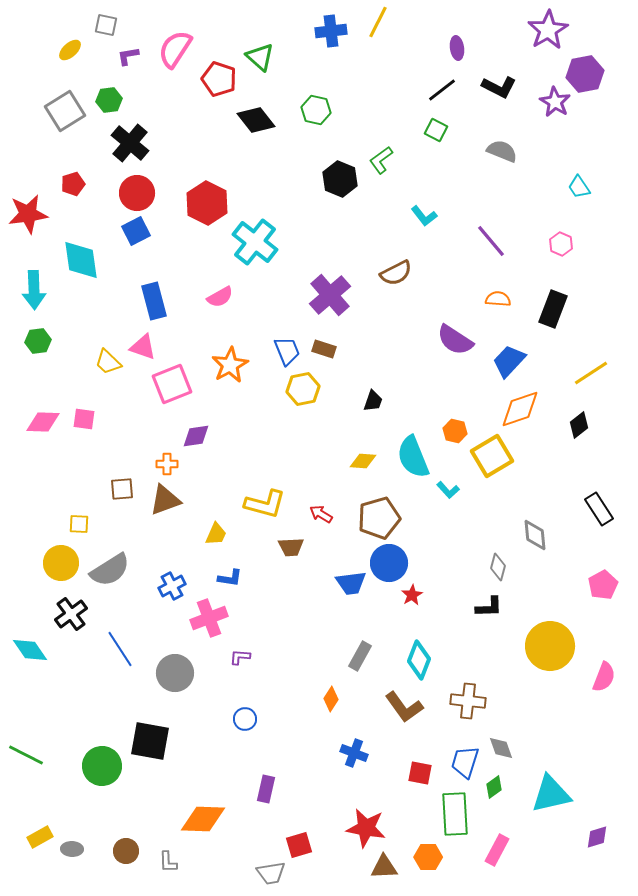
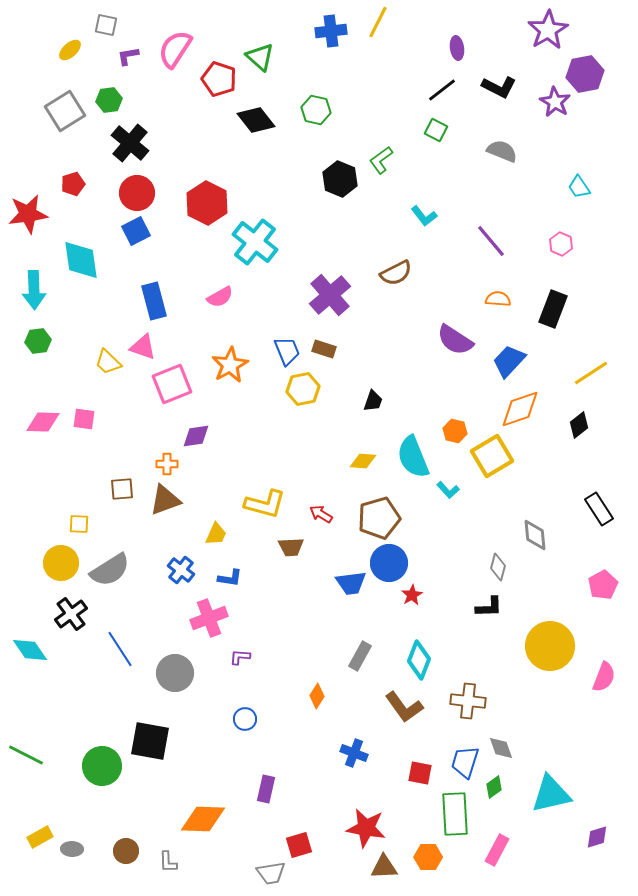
blue cross at (172, 586): moved 9 px right, 16 px up; rotated 24 degrees counterclockwise
orange diamond at (331, 699): moved 14 px left, 3 px up
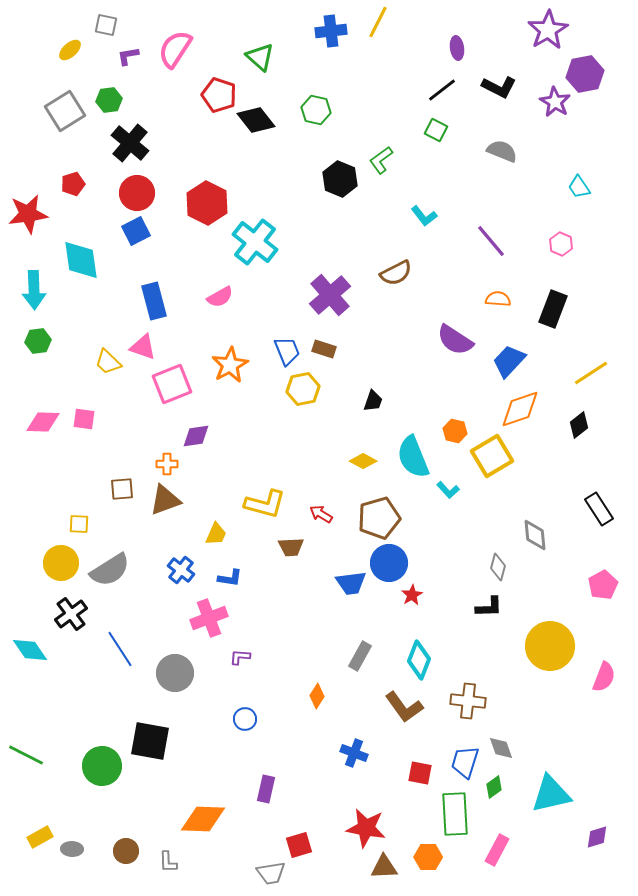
red pentagon at (219, 79): moved 16 px down
yellow diamond at (363, 461): rotated 24 degrees clockwise
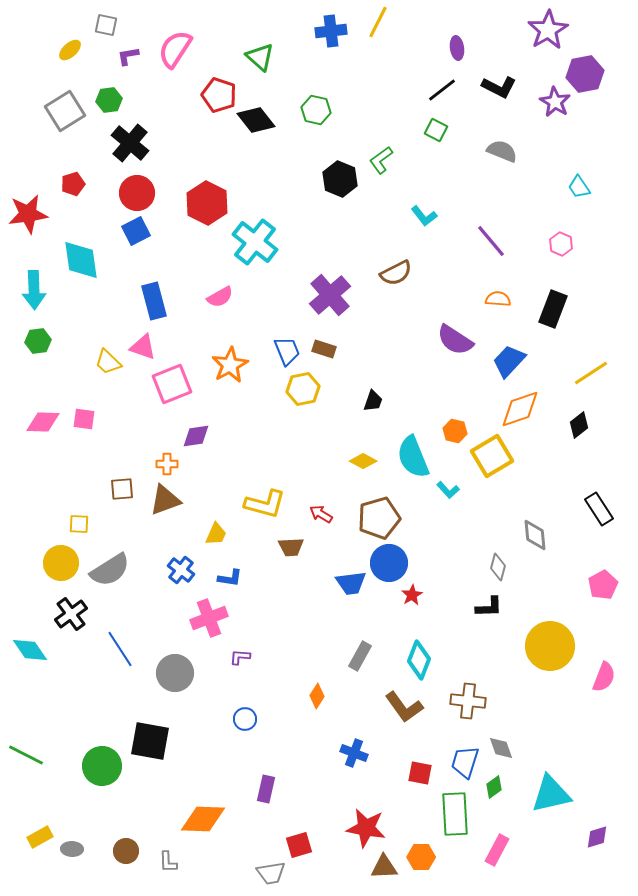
orange hexagon at (428, 857): moved 7 px left
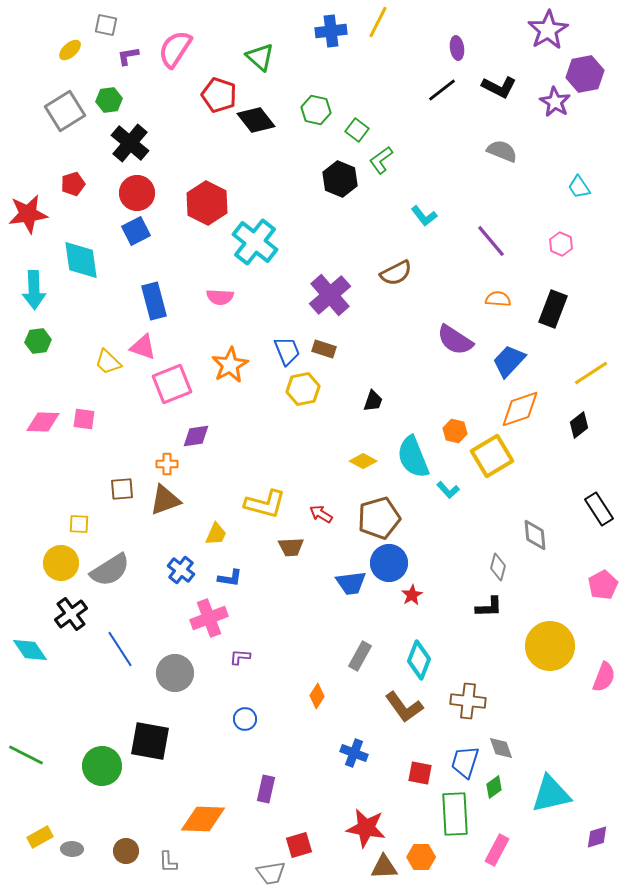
green square at (436, 130): moved 79 px left; rotated 10 degrees clockwise
pink semicircle at (220, 297): rotated 32 degrees clockwise
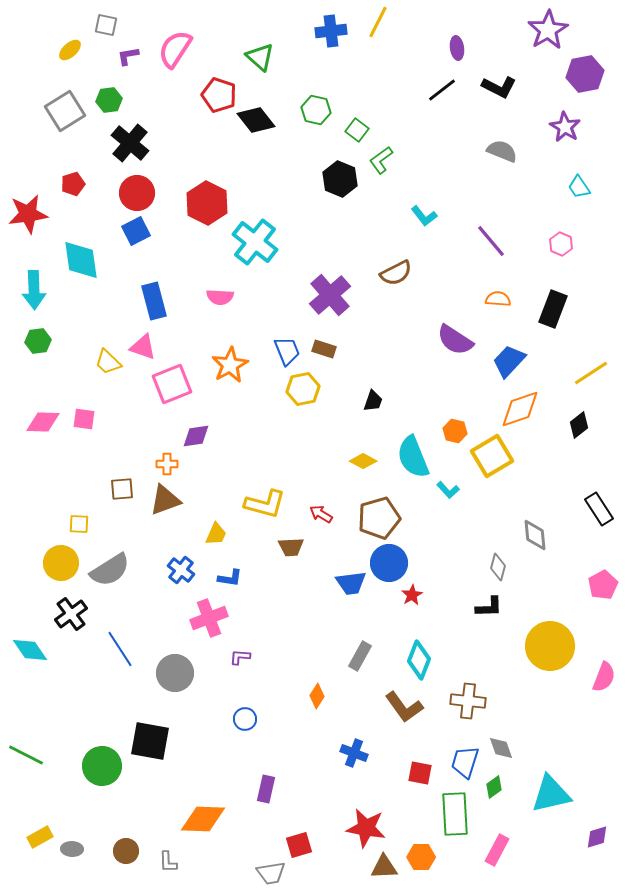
purple star at (555, 102): moved 10 px right, 25 px down
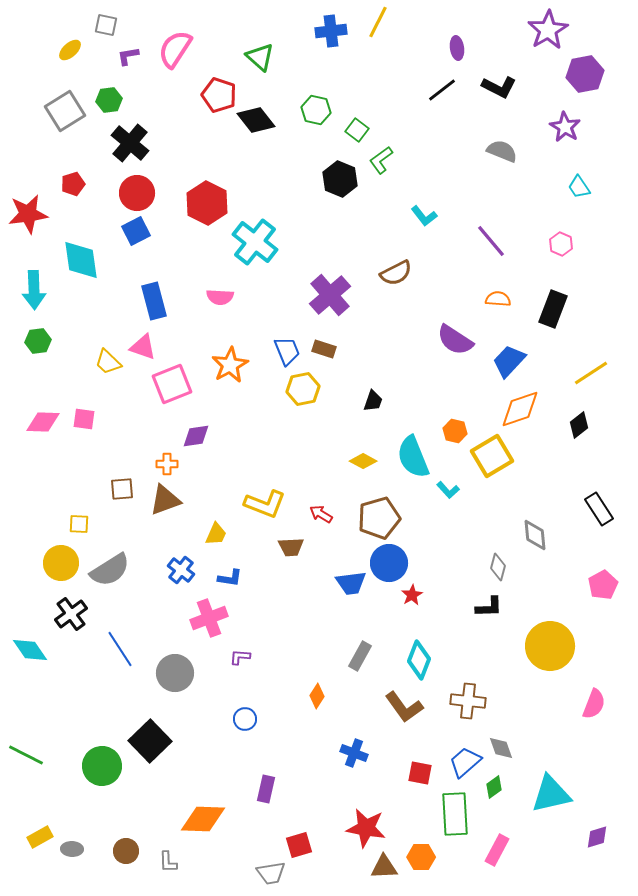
yellow L-shape at (265, 504): rotated 6 degrees clockwise
pink semicircle at (604, 677): moved 10 px left, 27 px down
black square at (150, 741): rotated 36 degrees clockwise
blue trapezoid at (465, 762): rotated 32 degrees clockwise
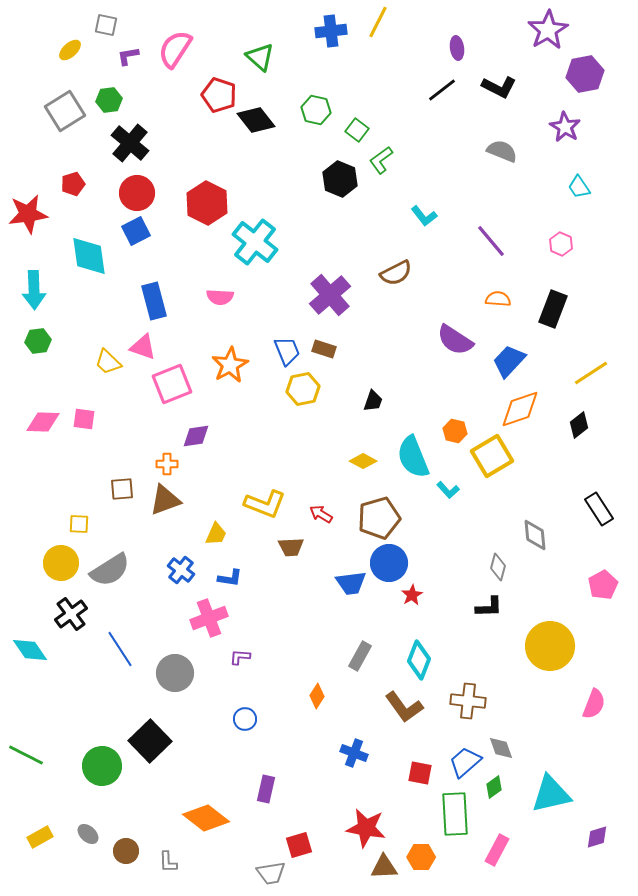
cyan diamond at (81, 260): moved 8 px right, 4 px up
orange diamond at (203, 819): moved 3 px right, 1 px up; rotated 36 degrees clockwise
gray ellipse at (72, 849): moved 16 px right, 15 px up; rotated 40 degrees clockwise
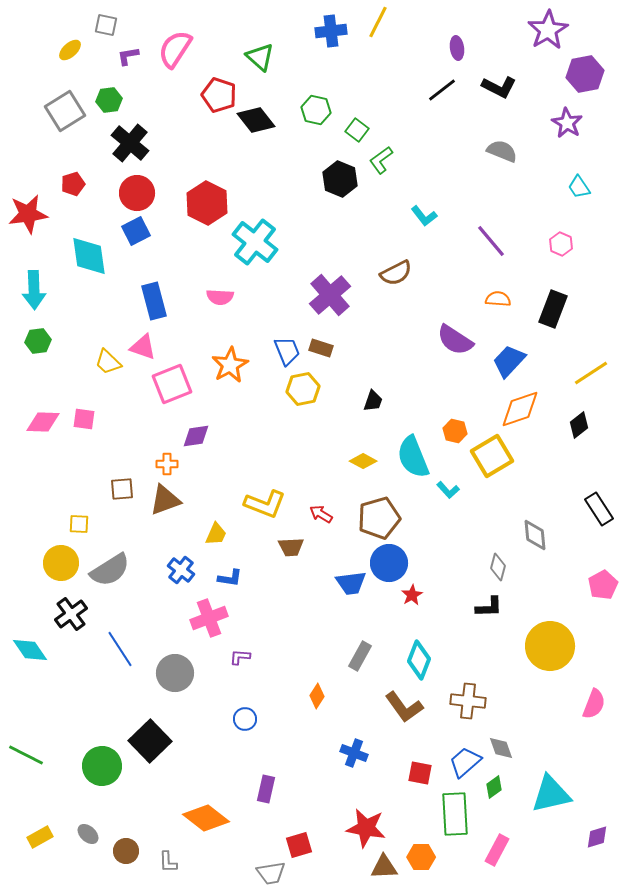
purple star at (565, 127): moved 2 px right, 4 px up
brown rectangle at (324, 349): moved 3 px left, 1 px up
